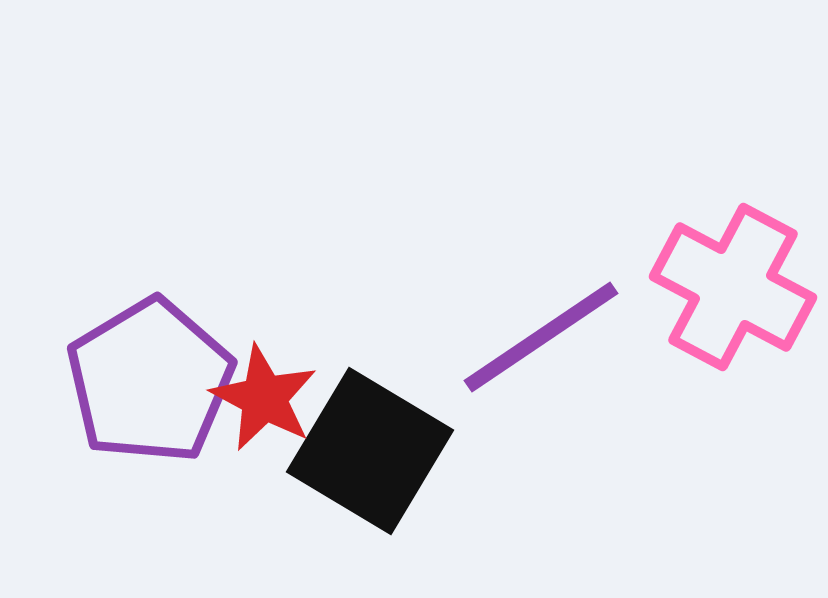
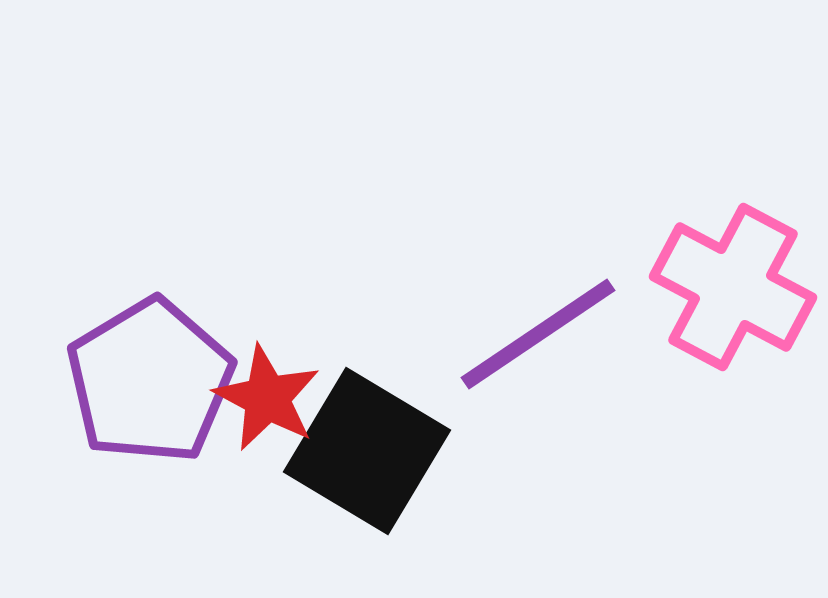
purple line: moved 3 px left, 3 px up
red star: moved 3 px right
black square: moved 3 px left
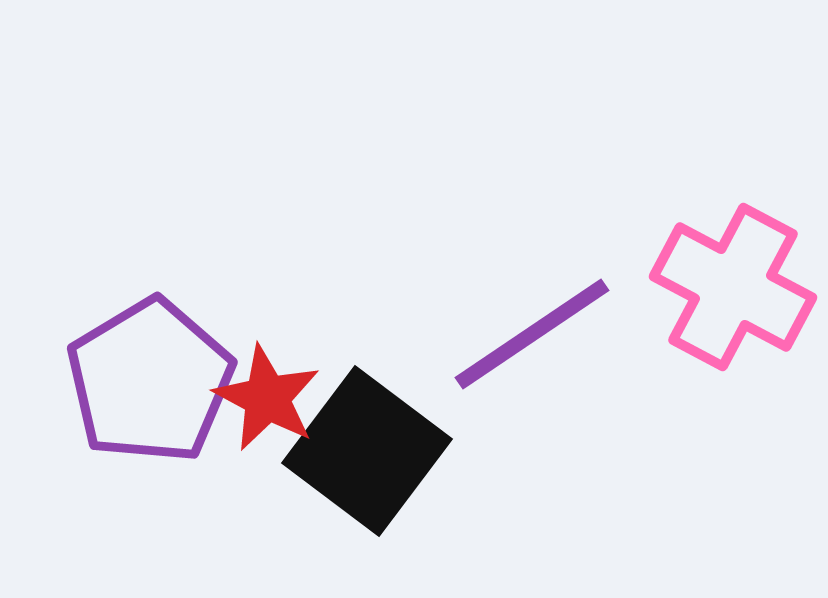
purple line: moved 6 px left
black square: rotated 6 degrees clockwise
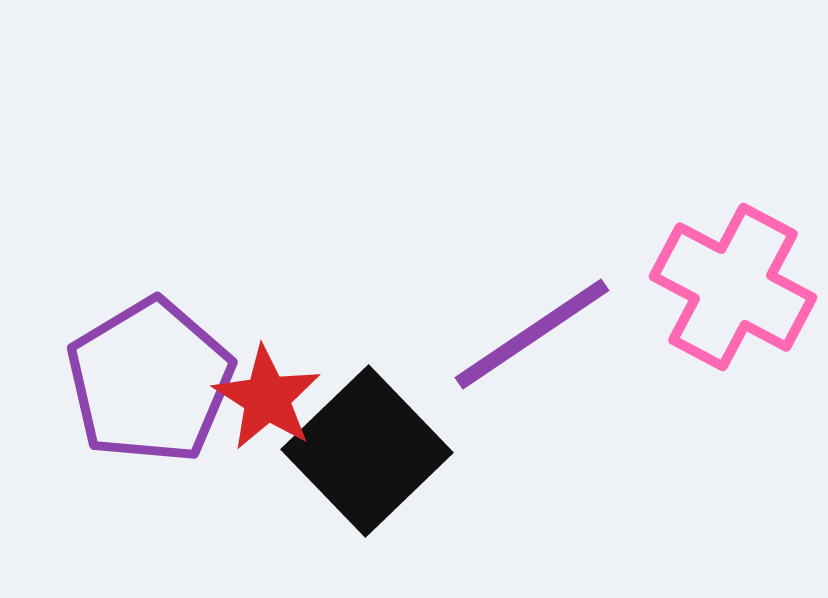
red star: rotated 4 degrees clockwise
black square: rotated 9 degrees clockwise
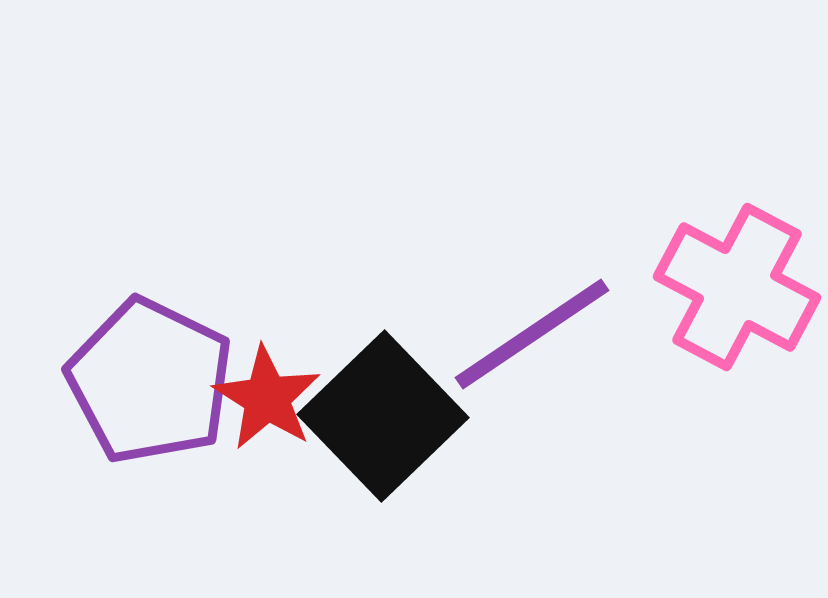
pink cross: moved 4 px right
purple pentagon: rotated 15 degrees counterclockwise
black square: moved 16 px right, 35 px up
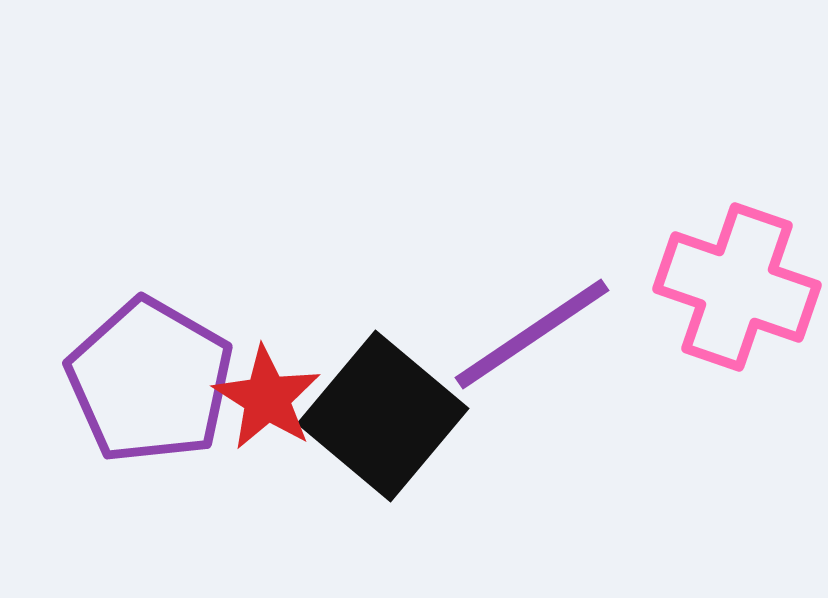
pink cross: rotated 9 degrees counterclockwise
purple pentagon: rotated 4 degrees clockwise
black square: rotated 6 degrees counterclockwise
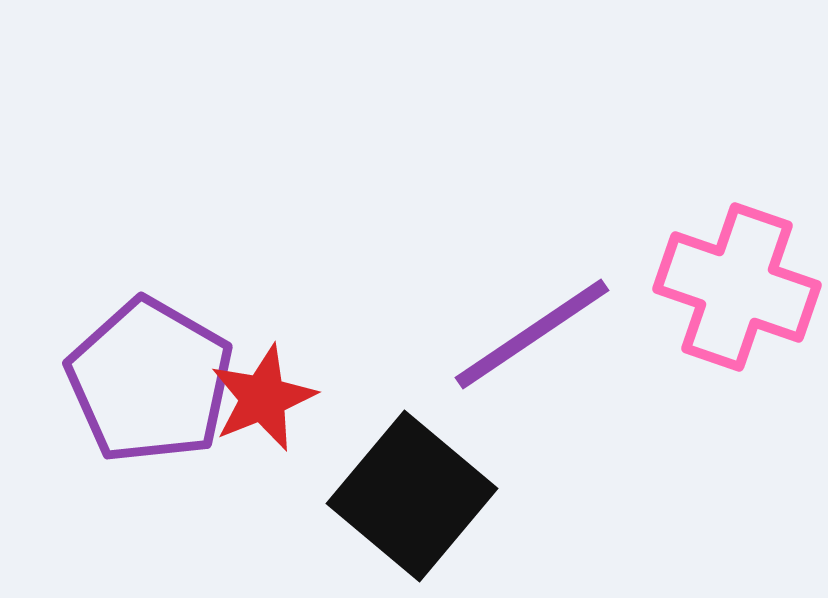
red star: moved 4 px left; rotated 18 degrees clockwise
black square: moved 29 px right, 80 px down
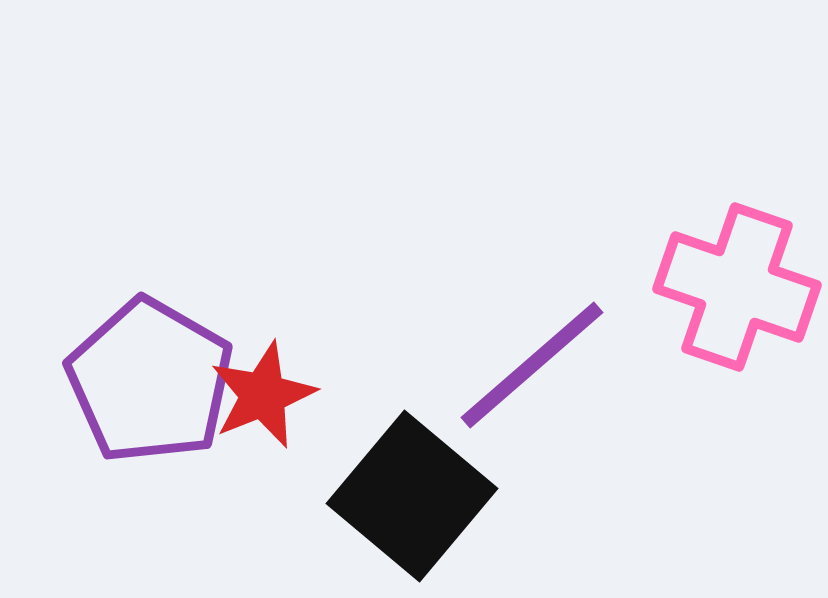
purple line: moved 31 px down; rotated 7 degrees counterclockwise
red star: moved 3 px up
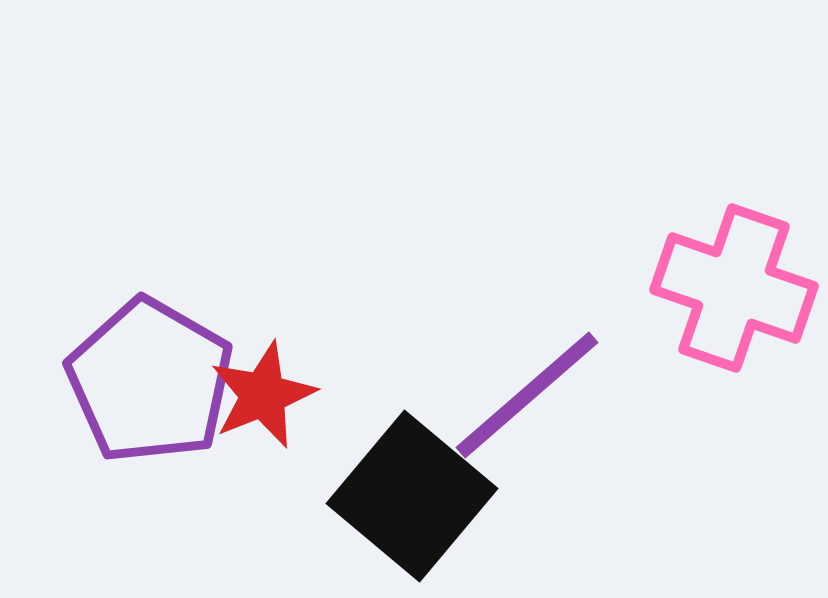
pink cross: moved 3 px left, 1 px down
purple line: moved 5 px left, 30 px down
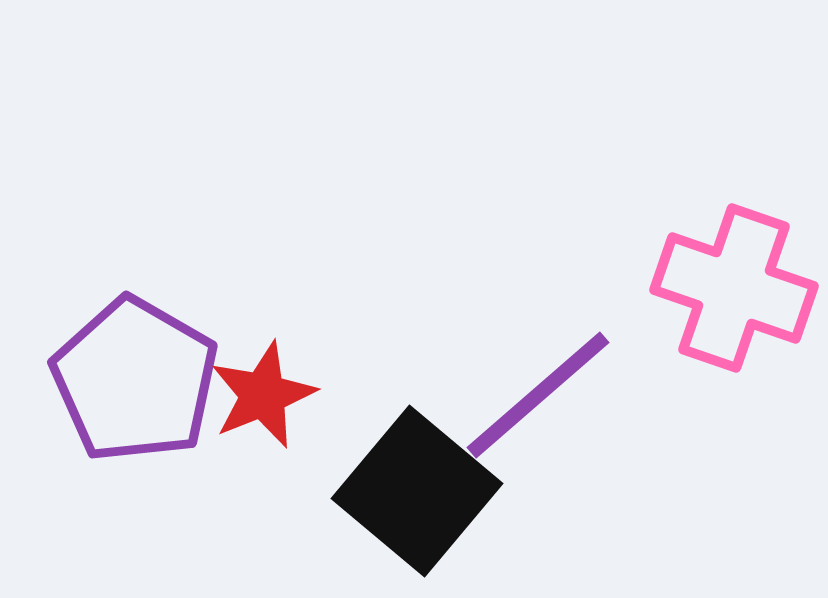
purple pentagon: moved 15 px left, 1 px up
purple line: moved 11 px right
black square: moved 5 px right, 5 px up
